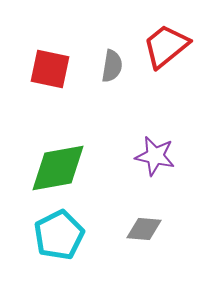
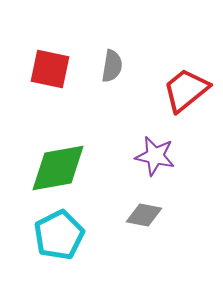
red trapezoid: moved 20 px right, 44 px down
gray diamond: moved 14 px up; rotated 6 degrees clockwise
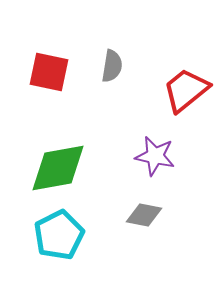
red square: moved 1 px left, 3 px down
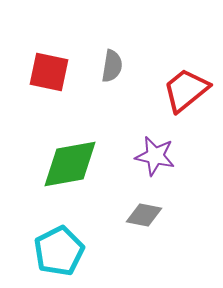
green diamond: moved 12 px right, 4 px up
cyan pentagon: moved 16 px down
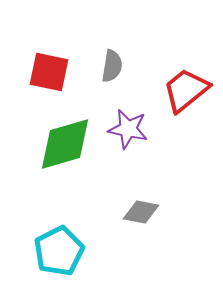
purple star: moved 27 px left, 27 px up
green diamond: moved 5 px left, 20 px up; rotated 6 degrees counterclockwise
gray diamond: moved 3 px left, 3 px up
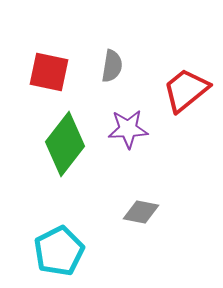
purple star: rotated 15 degrees counterclockwise
green diamond: rotated 36 degrees counterclockwise
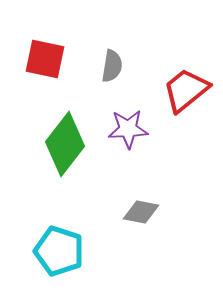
red square: moved 4 px left, 13 px up
cyan pentagon: rotated 27 degrees counterclockwise
